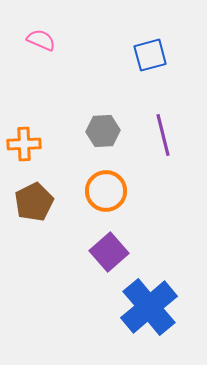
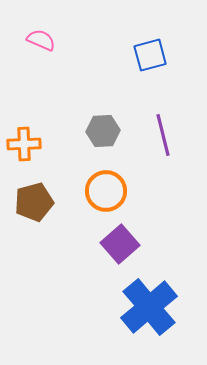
brown pentagon: rotated 12 degrees clockwise
purple square: moved 11 px right, 8 px up
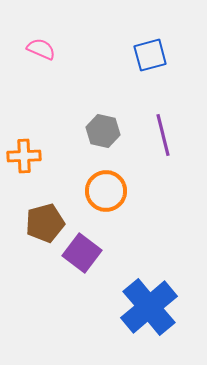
pink semicircle: moved 9 px down
gray hexagon: rotated 16 degrees clockwise
orange cross: moved 12 px down
brown pentagon: moved 11 px right, 21 px down
purple square: moved 38 px left, 9 px down; rotated 12 degrees counterclockwise
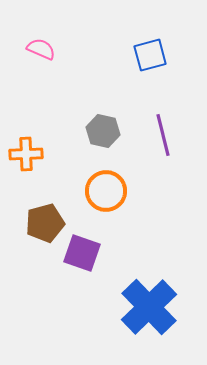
orange cross: moved 2 px right, 2 px up
purple square: rotated 18 degrees counterclockwise
blue cross: rotated 4 degrees counterclockwise
